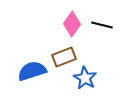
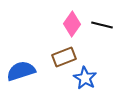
blue semicircle: moved 11 px left
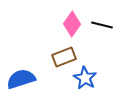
blue semicircle: moved 8 px down
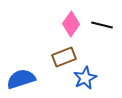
pink diamond: moved 1 px left
blue star: rotated 15 degrees clockwise
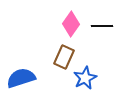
black line: moved 1 px down; rotated 15 degrees counterclockwise
brown rectangle: rotated 45 degrees counterclockwise
blue semicircle: moved 1 px up
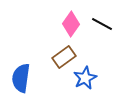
black line: moved 2 px up; rotated 30 degrees clockwise
brown rectangle: rotated 30 degrees clockwise
blue semicircle: rotated 64 degrees counterclockwise
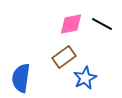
pink diamond: rotated 45 degrees clockwise
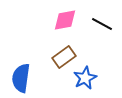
pink diamond: moved 6 px left, 4 px up
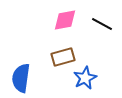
brown rectangle: moved 1 px left; rotated 20 degrees clockwise
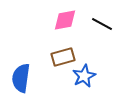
blue star: moved 1 px left, 2 px up
